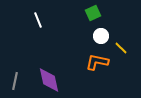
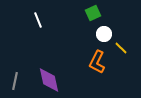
white circle: moved 3 px right, 2 px up
orange L-shape: rotated 75 degrees counterclockwise
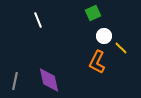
white circle: moved 2 px down
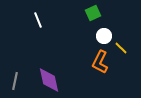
orange L-shape: moved 3 px right
